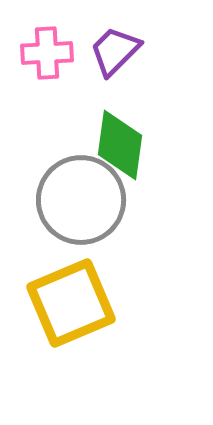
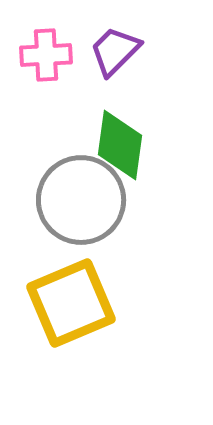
pink cross: moved 1 px left, 2 px down
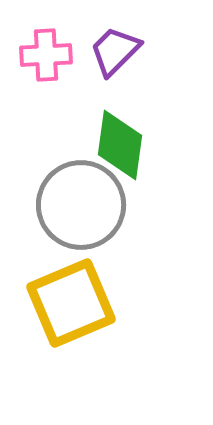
gray circle: moved 5 px down
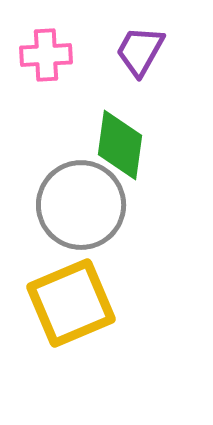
purple trapezoid: moved 25 px right; rotated 16 degrees counterclockwise
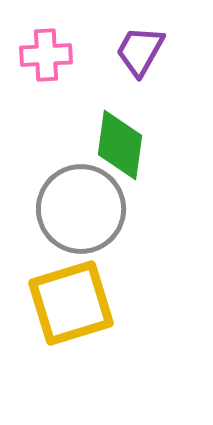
gray circle: moved 4 px down
yellow square: rotated 6 degrees clockwise
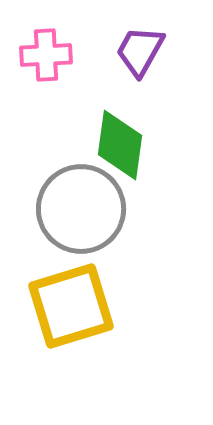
yellow square: moved 3 px down
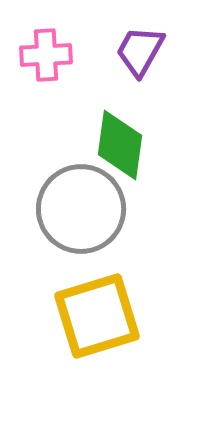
yellow square: moved 26 px right, 10 px down
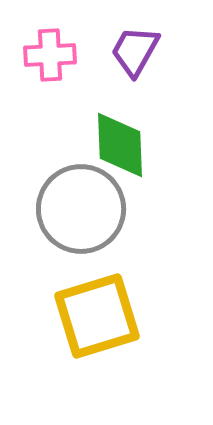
purple trapezoid: moved 5 px left
pink cross: moved 4 px right
green diamond: rotated 10 degrees counterclockwise
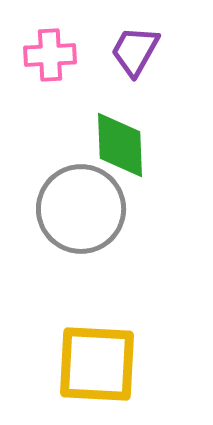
yellow square: moved 48 px down; rotated 20 degrees clockwise
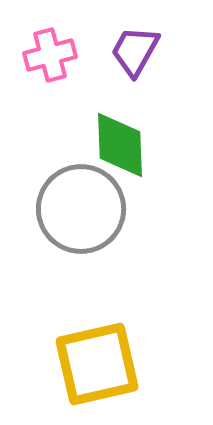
pink cross: rotated 12 degrees counterclockwise
yellow square: rotated 16 degrees counterclockwise
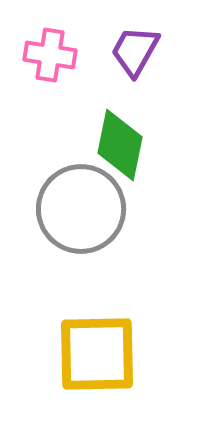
pink cross: rotated 24 degrees clockwise
green diamond: rotated 14 degrees clockwise
yellow square: moved 10 px up; rotated 12 degrees clockwise
